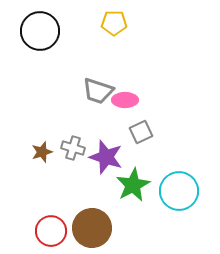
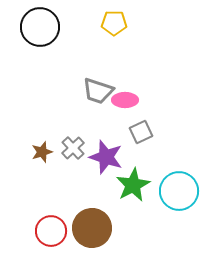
black circle: moved 4 px up
gray cross: rotated 30 degrees clockwise
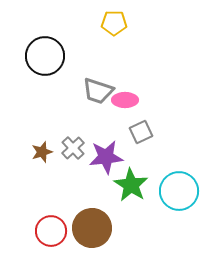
black circle: moved 5 px right, 29 px down
purple star: rotated 24 degrees counterclockwise
green star: moved 2 px left; rotated 12 degrees counterclockwise
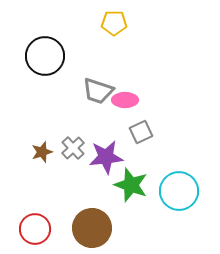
green star: rotated 12 degrees counterclockwise
red circle: moved 16 px left, 2 px up
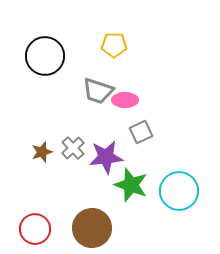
yellow pentagon: moved 22 px down
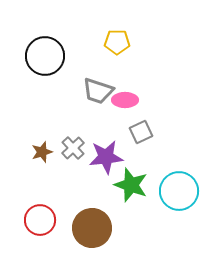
yellow pentagon: moved 3 px right, 3 px up
red circle: moved 5 px right, 9 px up
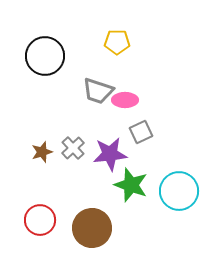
purple star: moved 4 px right, 3 px up
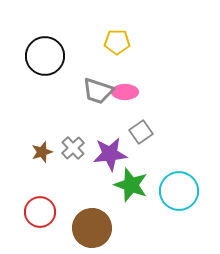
pink ellipse: moved 8 px up
gray square: rotated 10 degrees counterclockwise
red circle: moved 8 px up
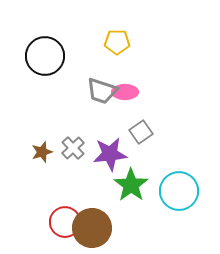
gray trapezoid: moved 4 px right
green star: rotated 16 degrees clockwise
red circle: moved 25 px right, 10 px down
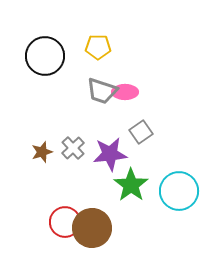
yellow pentagon: moved 19 px left, 5 px down
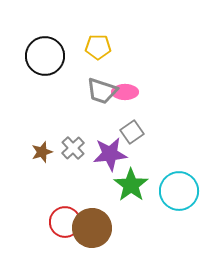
gray square: moved 9 px left
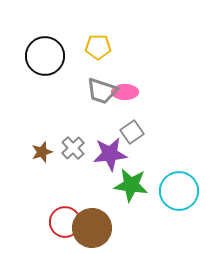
green star: rotated 28 degrees counterclockwise
